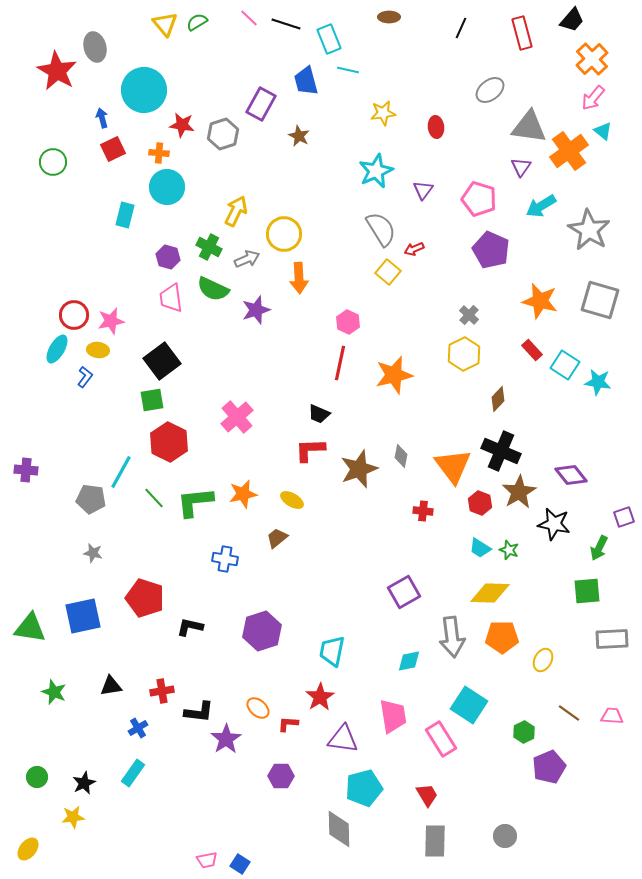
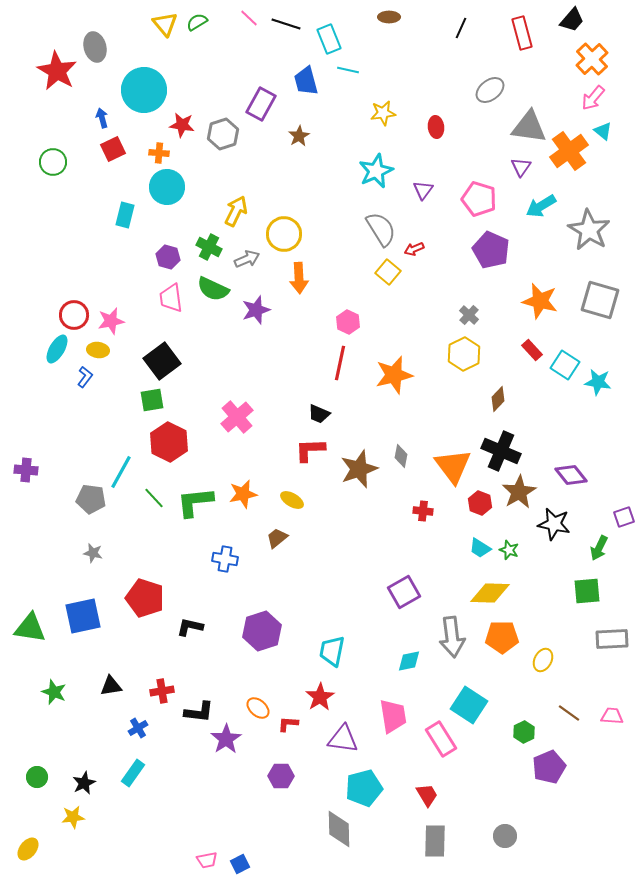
brown star at (299, 136): rotated 15 degrees clockwise
blue square at (240, 864): rotated 30 degrees clockwise
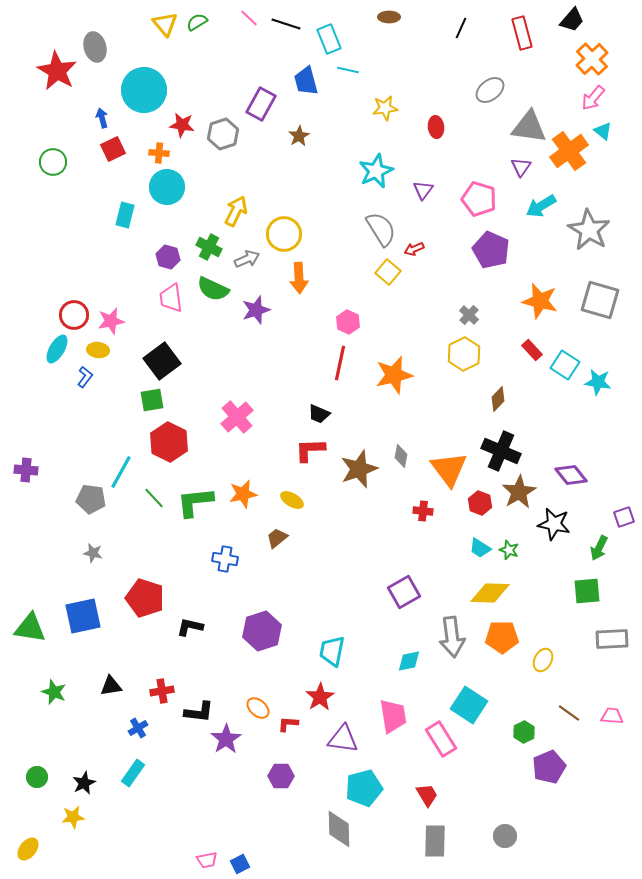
yellow star at (383, 113): moved 2 px right, 5 px up
orange triangle at (453, 466): moved 4 px left, 3 px down
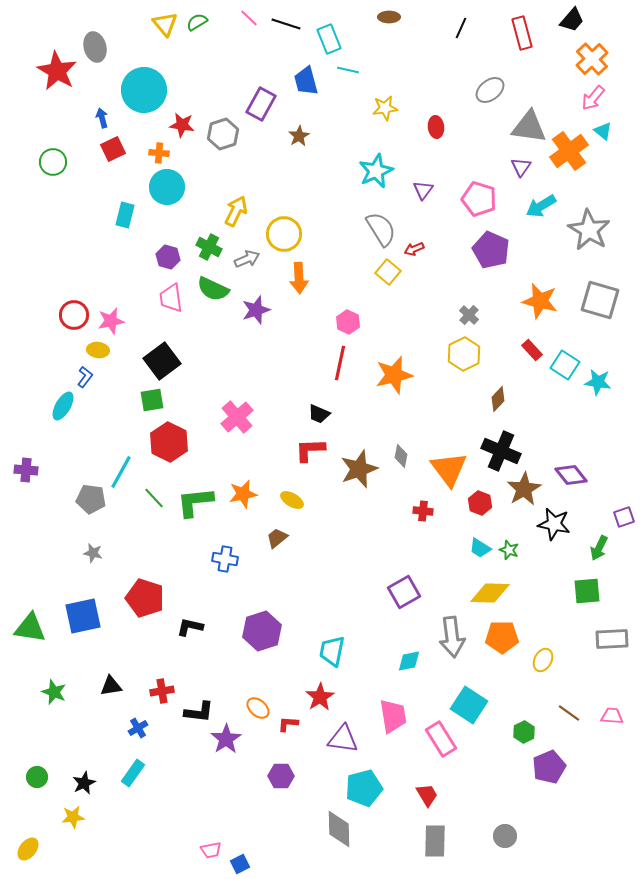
cyan ellipse at (57, 349): moved 6 px right, 57 px down
brown star at (519, 492): moved 5 px right, 3 px up
pink trapezoid at (207, 860): moved 4 px right, 10 px up
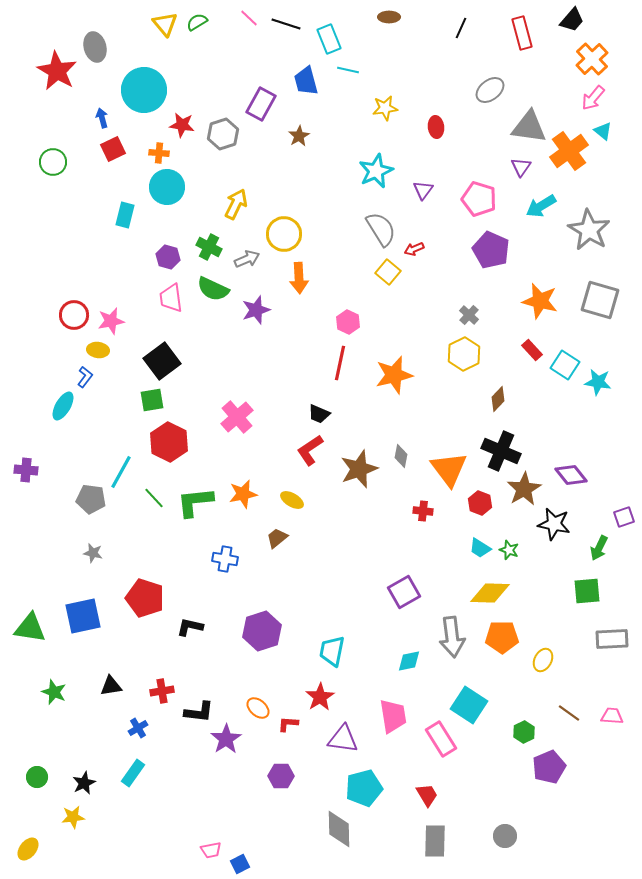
yellow arrow at (236, 211): moved 7 px up
red L-shape at (310, 450): rotated 32 degrees counterclockwise
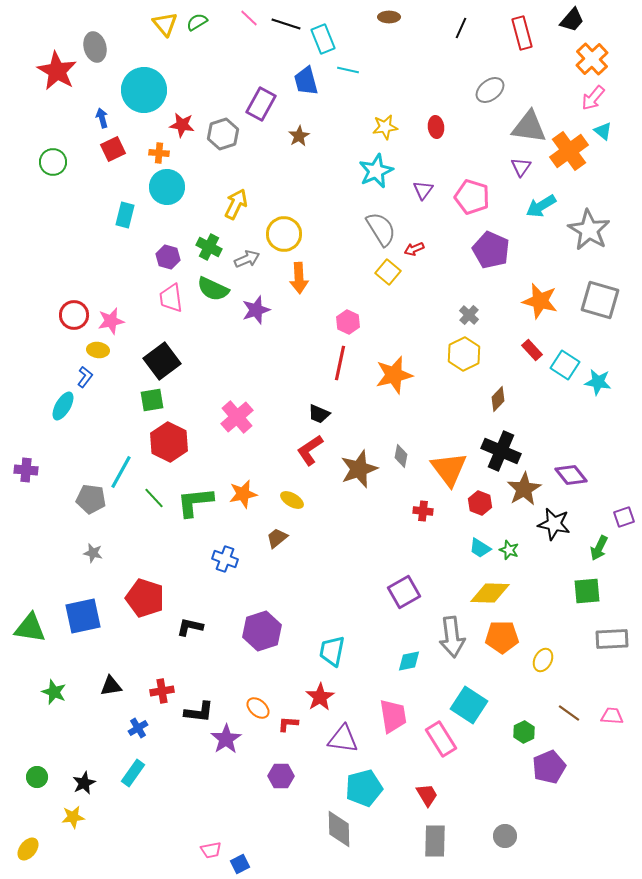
cyan rectangle at (329, 39): moved 6 px left
yellow star at (385, 108): moved 19 px down
pink pentagon at (479, 199): moved 7 px left, 2 px up
blue cross at (225, 559): rotated 10 degrees clockwise
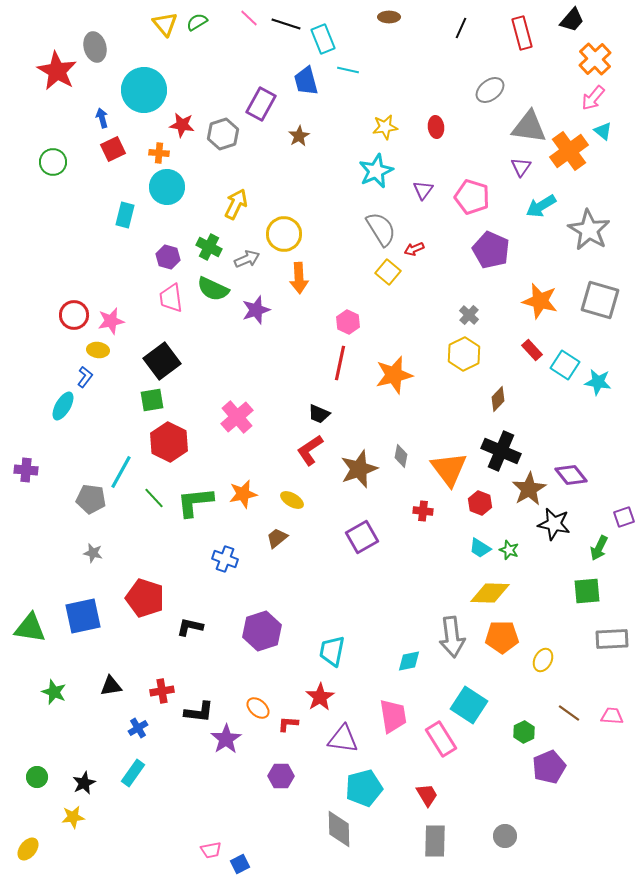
orange cross at (592, 59): moved 3 px right
brown star at (524, 489): moved 5 px right
purple square at (404, 592): moved 42 px left, 55 px up
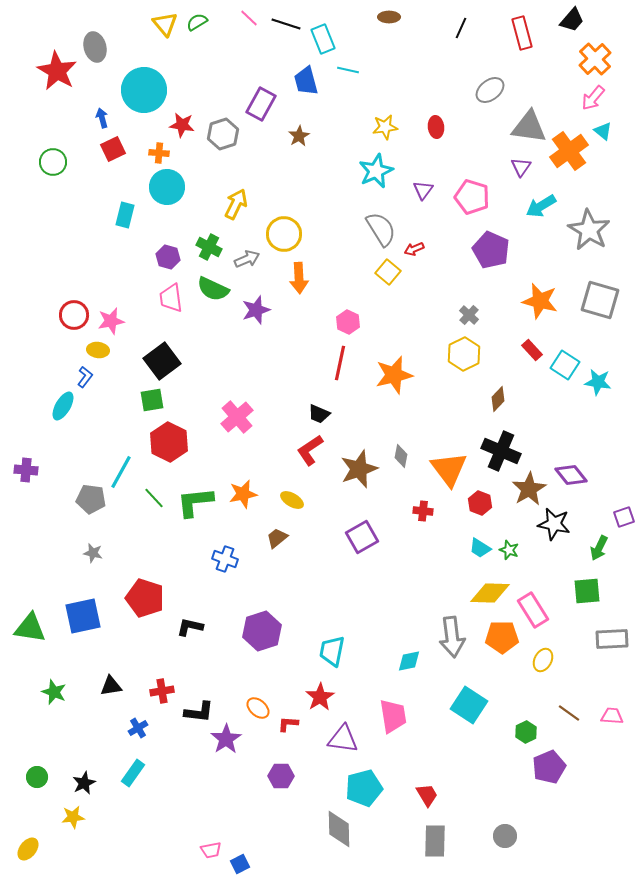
green hexagon at (524, 732): moved 2 px right
pink rectangle at (441, 739): moved 92 px right, 129 px up
